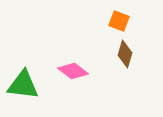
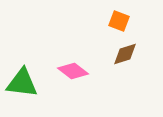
brown diamond: rotated 56 degrees clockwise
green triangle: moved 1 px left, 2 px up
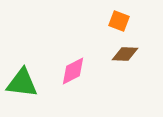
brown diamond: rotated 20 degrees clockwise
pink diamond: rotated 64 degrees counterclockwise
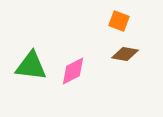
brown diamond: rotated 8 degrees clockwise
green triangle: moved 9 px right, 17 px up
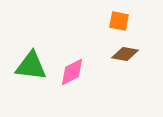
orange square: rotated 10 degrees counterclockwise
pink diamond: moved 1 px left, 1 px down
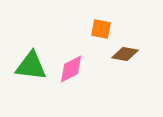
orange square: moved 18 px left, 8 px down
pink diamond: moved 1 px left, 3 px up
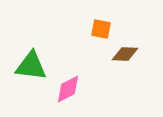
brown diamond: rotated 8 degrees counterclockwise
pink diamond: moved 3 px left, 20 px down
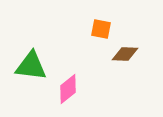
pink diamond: rotated 12 degrees counterclockwise
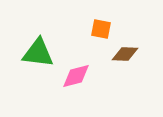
green triangle: moved 7 px right, 13 px up
pink diamond: moved 8 px right, 13 px up; rotated 24 degrees clockwise
